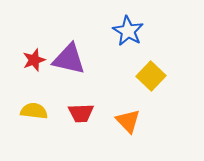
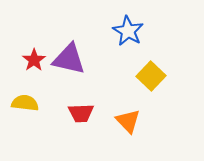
red star: rotated 15 degrees counterclockwise
yellow semicircle: moved 9 px left, 8 px up
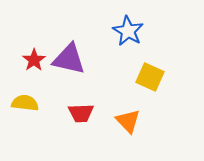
yellow square: moved 1 px left, 1 px down; rotated 20 degrees counterclockwise
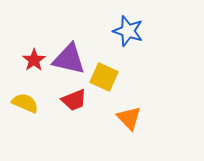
blue star: rotated 12 degrees counterclockwise
yellow square: moved 46 px left
yellow semicircle: rotated 16 degrees clockwise
red trapezoid: moved 7 px left, 13 px up; rotated 20 degrees counterclockwise
orange triangle: moved 1 px right, 3 px up
